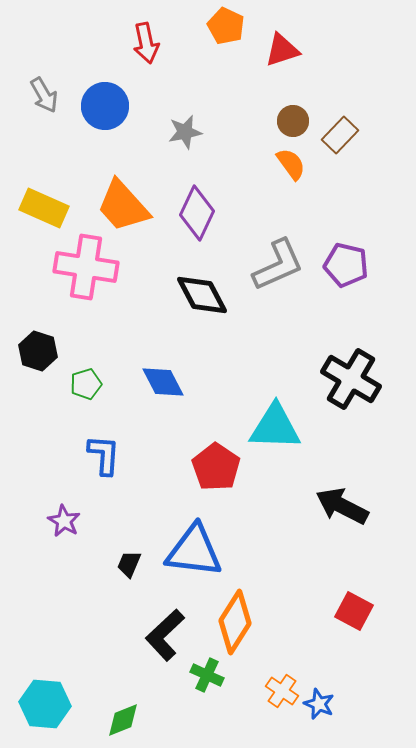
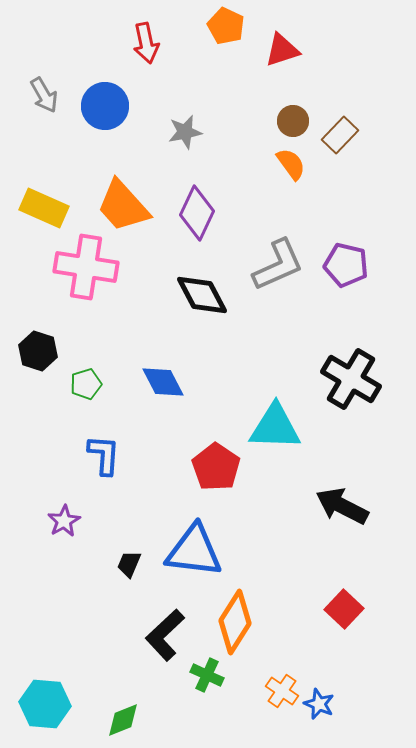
purple star: rotated 12 degrees clockwise
red square: moved 10 px left, 2 px up; rotated 15 degrees clockwise
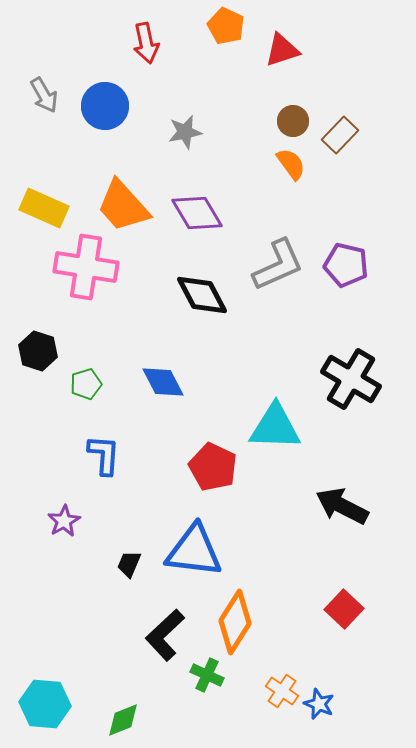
purple diamond: rotated 56 degrees counterclockwise
red pentagon: moved 3 px left; rotated 9 degrees counterclockwise
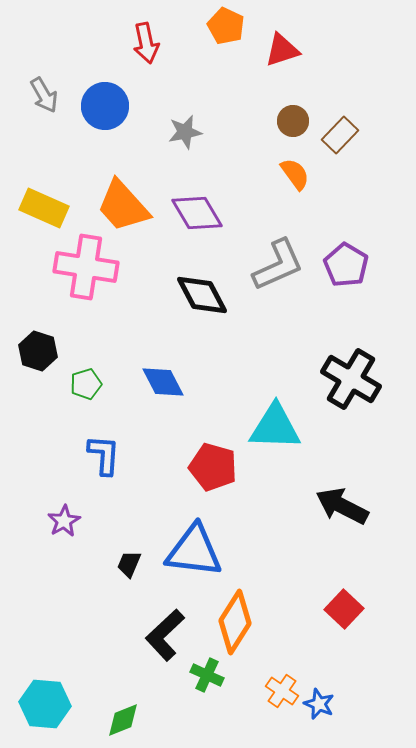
orange semicircle: moved 4 px right, 10 px down
purple pentagon: rotated 18 degrees clockwise
red pentagon: rotated 9 degrees counterclockwise
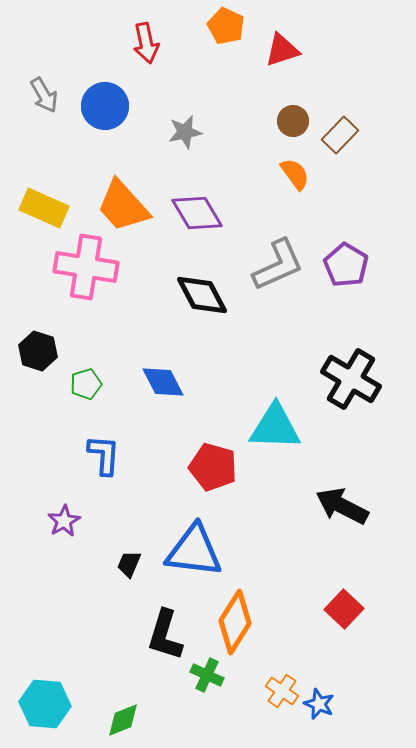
black L-shape: rotated 30 degrees counterclockwise
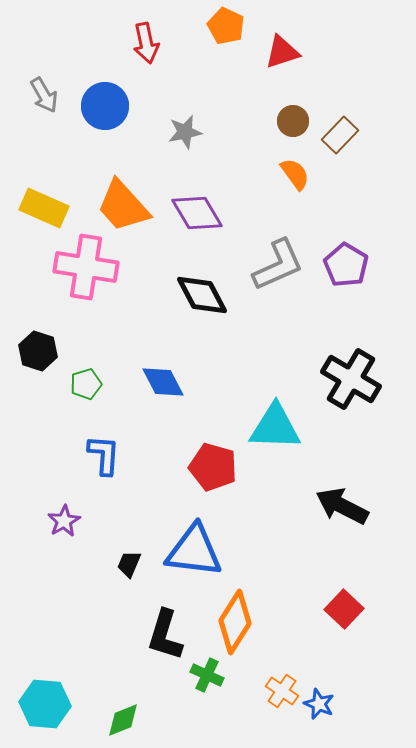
red triangle: moved 2 px down
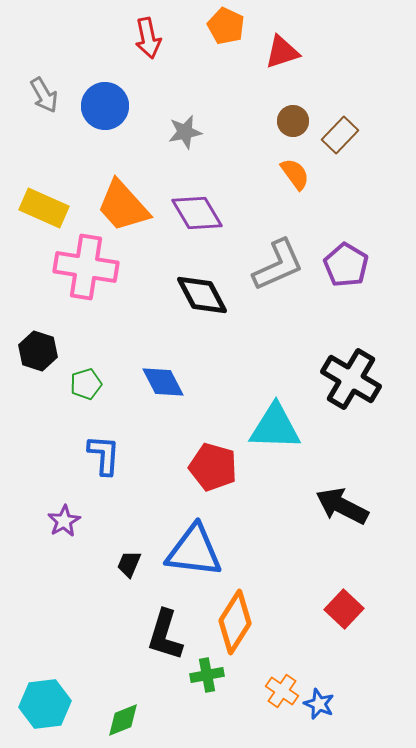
red arrow: moved 2 px right, 5 px up
green cross: rotated 36 degrees counterclockwise
cyan hexagon: rotated 12 degrees counterclockwise
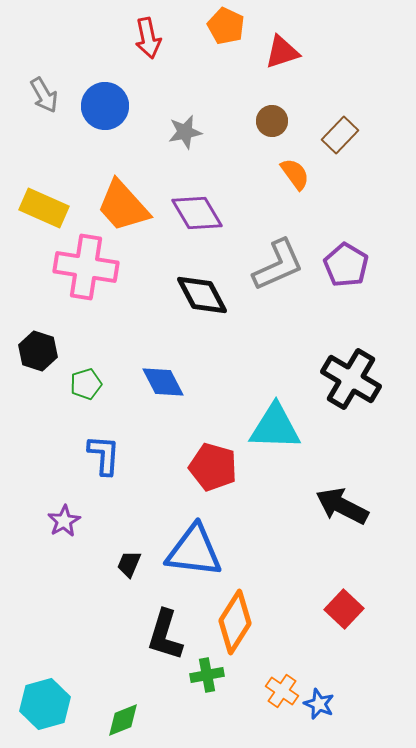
brown circle: moved 21 px left
cyan hexagon: rotated 9 degrees counterclockwise
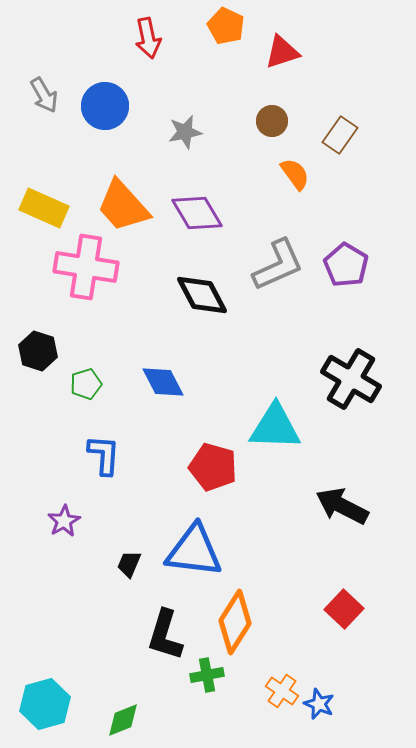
brown rectangle: rotated 9 degrees counterclockwise
